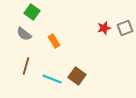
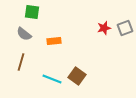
green square: rotated 28 degrees counterclockwise
orange rectangle: rotated 64 degrees counterclockwise
brown line: moved 5 px left, 4 px up
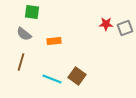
red star: moved 2 px right, 4 px up; rotated 16 degrees clockwise
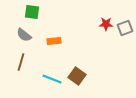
gray semicircle: moved 1 px down
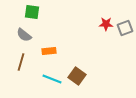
orange rectangle: moved 5 px left, 10 px down
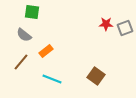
orange rectangle: moved 3 px left; rotated 32 degrees counterclockwise
brown line: rotated 24 degrees clockwise
brown square: moved 19 px right
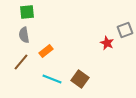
green square: moved 5 px left; rotated 14 degrees counterclockwise
red star: moved 1 px right, 19 px down; rotated 24 degrees clockwise
gray square: moved 2 px down
gray semicircle: rotated 42 degrees clockwise
brown square: moved 16 px left, 3 px down
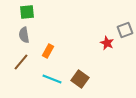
orange rectangle: moved 2 px right; rotated 24 degrees counterclockwise
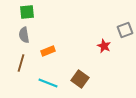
red star: moved 3 px left, 3 px down
orange rectangle: rotated 40 degrees clockwise
brown line: moved 1 px down; rotated 24 degrees counterclockwise
cyan line: moved 4 px left, 4 px down
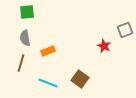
gray semicircle: moved 1 px right, 3 px down
